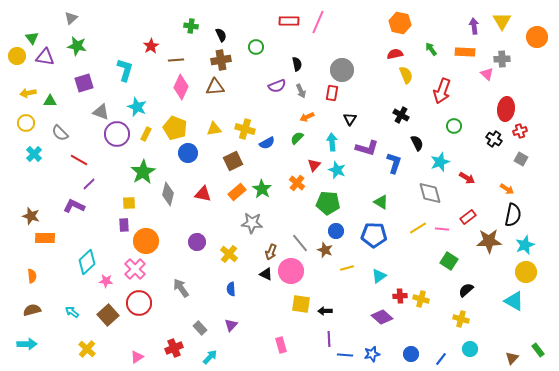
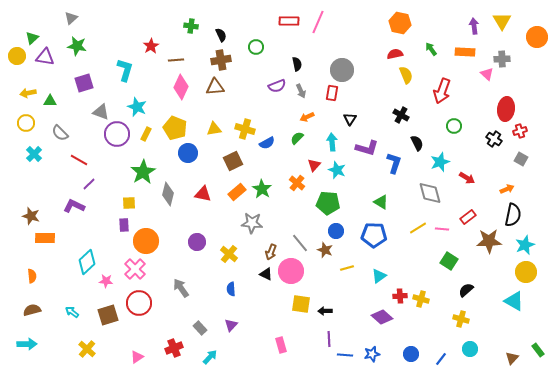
green triangle at (32, 38): rotated 24 degrees clockwise
orange arrow at (507, 189): rotated 56 degrees counterclockwise
brown square at (108, 315): rotated 25 degrees clockwise
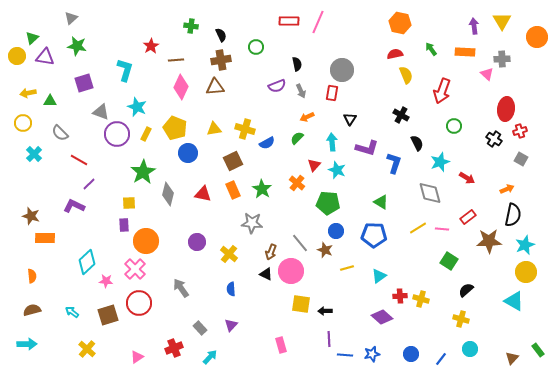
yellow circle at (26, 123): moved 3 px left
orange rectangle at (237, 192): moved 4 px left, 2 px up; rotated 72 degrees counterclockwise
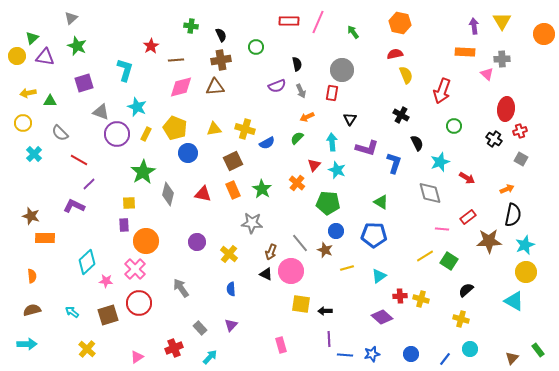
orange circle at (537, 37): moved 7 px right, 3 px up
green star at (77, 46): rotated 12 degrees clockwise
green arrow at (431, 49): moved 78 px left, 17 px up
pink diamond at (181, 87): rotated 50 degrees clockwise
yellow line at (418, 228): moved 7 px right, 28 px down
blue line at (441, 359): moved 4 px right
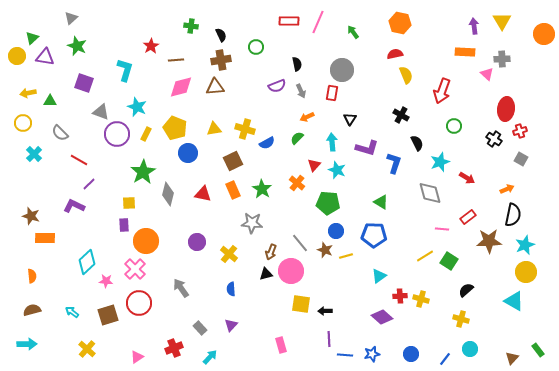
purple square at (84, 83): rotated 36 degrees clockwise
yellow line at (347, 268): moved 1 px left, 12 px up
black triangle at (266, 274): rotated 40 degrees counterclockwise
